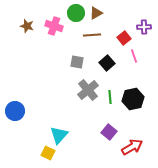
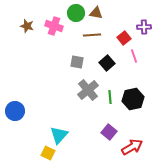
brown triangle: rotated 40 degrees clockwise
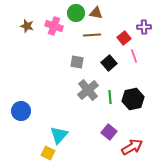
black square: moved 2 px right
blue circle: moved 6 px right
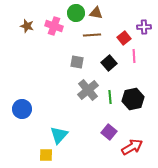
pink line: rotated 16 degrees clockwise
blue circle: moved 1 px right, 2 px up
yellow square: moved 2 px left, 2 px down; rotated 24 degrees counterclockwise
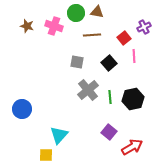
brown triangle: moved 1 px right, 1 px up
purple cross: rotated 24 degrees counterclockwise
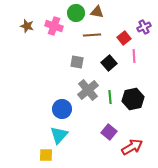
blue circle: moved 40 px right
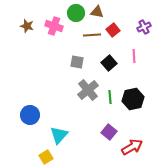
red square: moved 11 px left, 8 px up
blue circle: moved 32 px left, 6 px down
yellow square: moved 2 px down; rotated 32 degrees counterclockwise
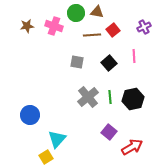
brown star: rotated 24 degrees counterclockwise
gray cross: moved 7 px down
cyan triangle: moved 2 px left, 4 px down
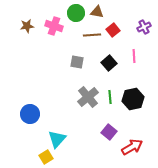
blue circle: moved 1 px up
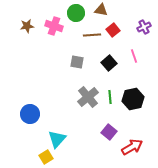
brown triangle: moved 4 px right, 2 px up
pink line: rotated 16 degrees counterclockwise
